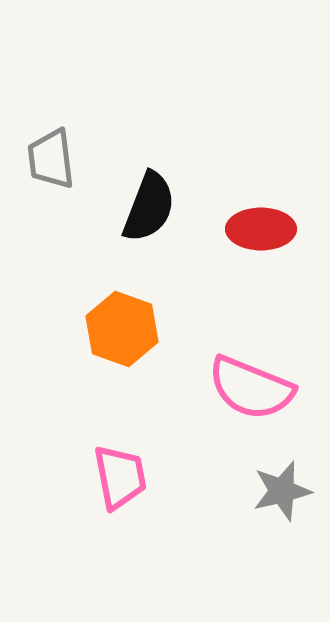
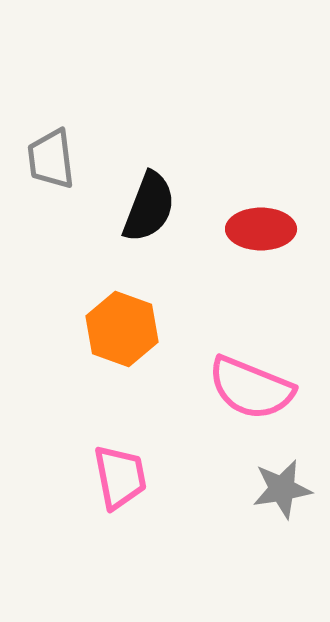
gray star: moved 2 px up; rotated 4 degrees clockwise
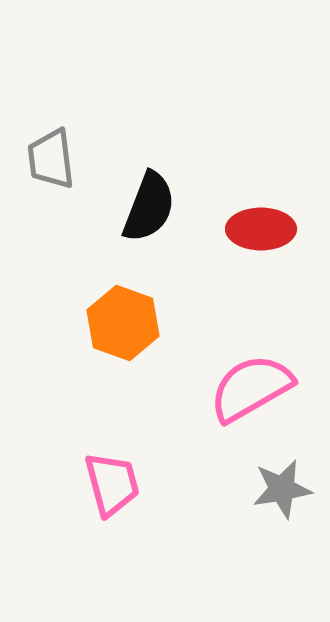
orange hexagon: moved 1 px right, 6 px up
pink semicircle: rotated 128 degrees clockwise
pink trapezoid: moved 8 px left, 7 px down; rotated 4 degrees counterclockwise
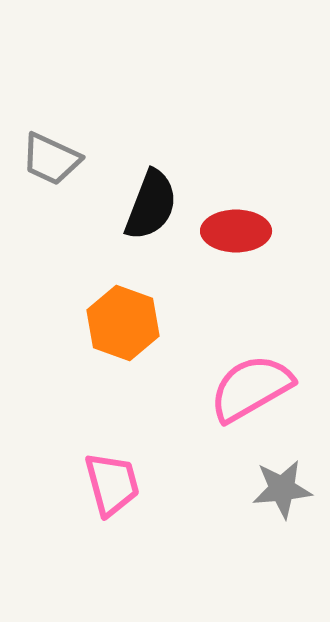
gray trapezoid: rotated 58 degrees counterclockwise
black semicircle: moved 2 px right, 2 px up
red ellipse: moved 25 px left, 2 px down
gray star: rotated 4 degrees clockwise
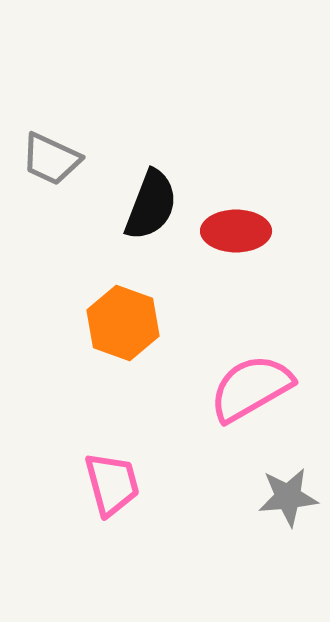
gray star: moved 6 px right, 8 px down
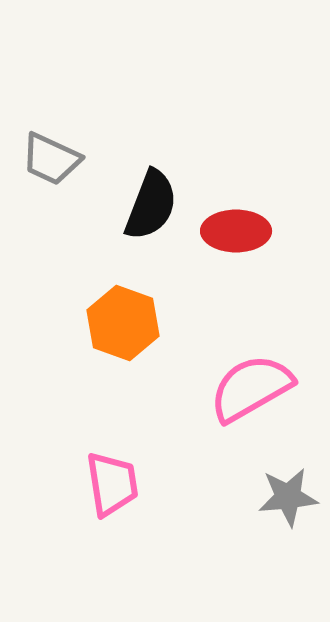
pink trapezoid: rotated 6 degrees clockwise
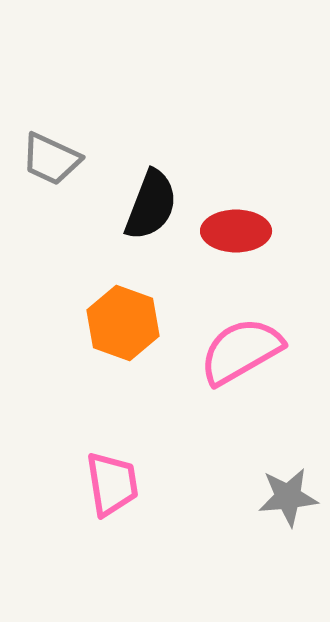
pink semicircle: moved 10 px left, 37 px up
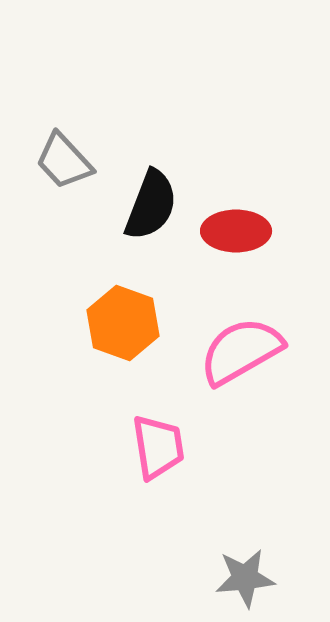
gray trapezoid: moved 13 px right, 2 px down; rotated 22 degrees clockwise
pink trapezoid: moved 46 px right, 37 px up
gray star: moved 43 px left, 81 px down
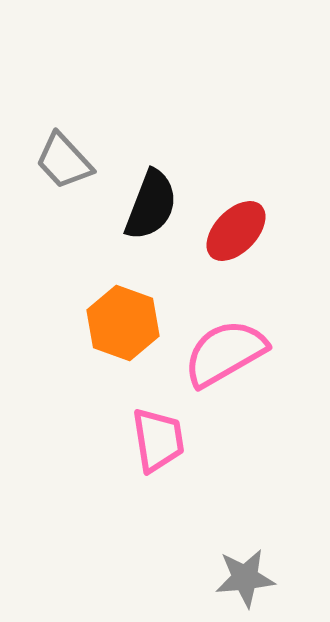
red ellipse: rotated 46 degrees counterclockwise
pink semicircle: moved 16 px left, 2 px down
pink trapezoid: moved 7 px up
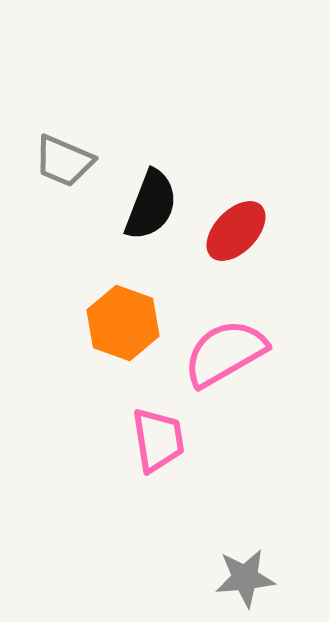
gray trapezoid: rotated 24 degrees counterclockwise
